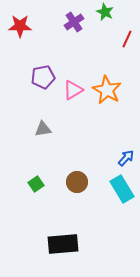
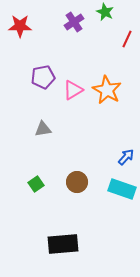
blue arrow: moved 1 px up
cyan rectangle: rotated 40 degrees counterclockwise
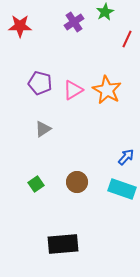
green star: rotated 18 degrees clockwise
purple pentagon: moved 3 px left, 6 px down; rotated 25 degrees clockwise
gray triangle: rotated 24 degrees counterclockwise
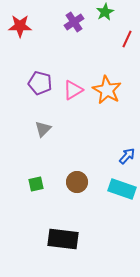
gray triangle: rotated 12 degrees counterclockwise
blue arrow: moved 1 px right, 1 px up
green square: rotated 21 degrees clockwise
black rectangle: moved 5 px up; rotated 12 degrees clockwise
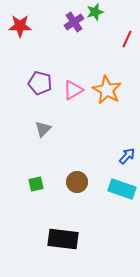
green star: moved 10 px left; rotated 12 degrees clockwise
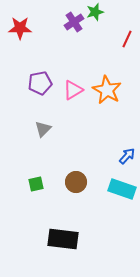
red star: moved 2 px down
purple pentagon: rotated 25 degrees counterclockwise
brown circle: moved 1 px left
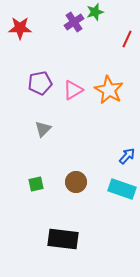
orange star: moved 2 px right
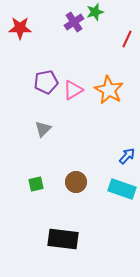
purple pentagon: moved 6 px right, 1 px up
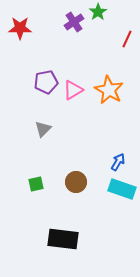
green star: moved 3 px right; rotated 18 degrees counterclockwise
blue arrow: moved 9 px left, 6 px down; rotated 12 degrees counterclockwise
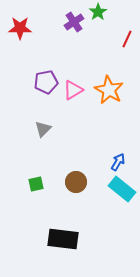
cyan rectangle: rotated 20 degrees clockwise
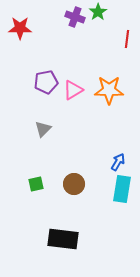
purple cross: moved 1 px right, 5 px up; rotated 36 degrees counterclockwise
red line: rotated 18 degrees counterclockwise
orange star: rotated 28 degrees counterclockwise
brown circle: moved 2 px left, 2 px down
cyan rectangle: rotated 60 degrees clockwise
